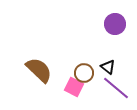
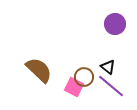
brown circle: moved 4 px down
purple line: moved 5 px left, 2 px up
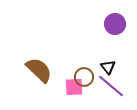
black triangle: rotated 14 degrees clockwise
pink square: rotated 30 degrees counterclockwise
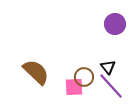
brown semicircle: moved 3 px left, 2 px down
purple line: rotated 8 degrees clockwise
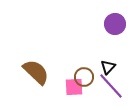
black triangle: rotated 21 degrees clockwise
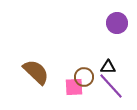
purple circle: moved 2 px right, 1 px up
black triangle: rotated 49 degrees clockwise
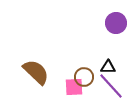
purple circle: moved 1 px left
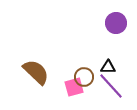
pink square: rotated 12 degrees counterclockwise
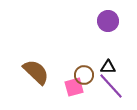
purple circle: moved 8 px left, 2 px up
brown circle: moved 2 px up
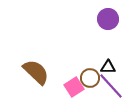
purple circle: moved 2 px up
brown circle: moved 6 px right, 3 px down
pink square: rotated 18 degrees counterclockwise
